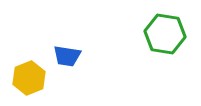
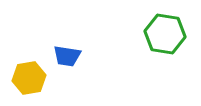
yellow hexagon: rotated 12 degrees clockwise
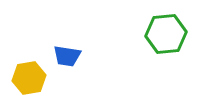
green hexagon: moved 1 px right; rotated 15 degrees counterclockwise
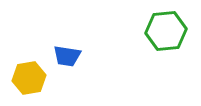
green hexagon: moved 3 px up
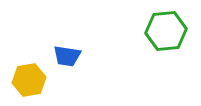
yellow hexagon: moved 2 px down
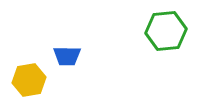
blue trapezoid: rotated 8 degrees counterclockwise
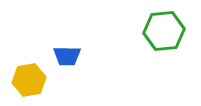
green hexagon: moved 2 px left
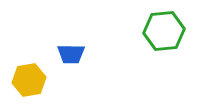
blue trapezoid: moved 4 px right, 2 px up
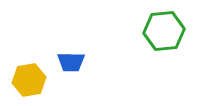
blue trapezoid: moved 8 px down
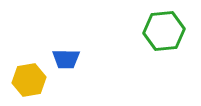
blue trapezoid: moved 5 px left, 3 px up
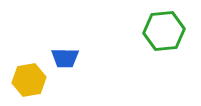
blue trapezoid: moved 1 px left, 1 px up
